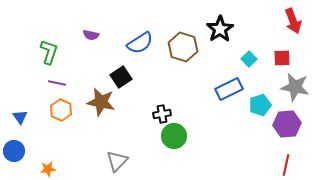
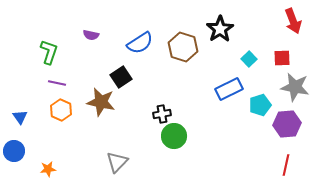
gray triangle: moved 1 px down
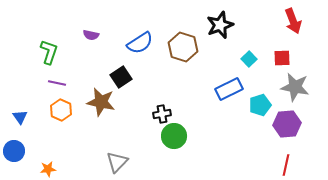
black star: moved 4 px up; rotated 12 degrees clockwise
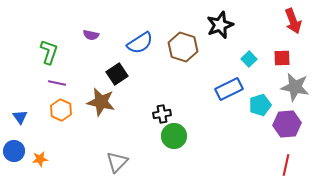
black square: moved 4 px left, 3 px up
orange star: moved 8 px left, 10 px up
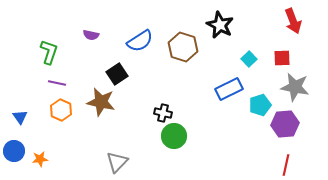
black star: rotated 24 degrees counterclockwise
blue semicircle: moved 2 px up
black cross: moved 1 px right, 1 px up; rotated 24 degrees clockwise
purple hexagon: moved 2 px left
